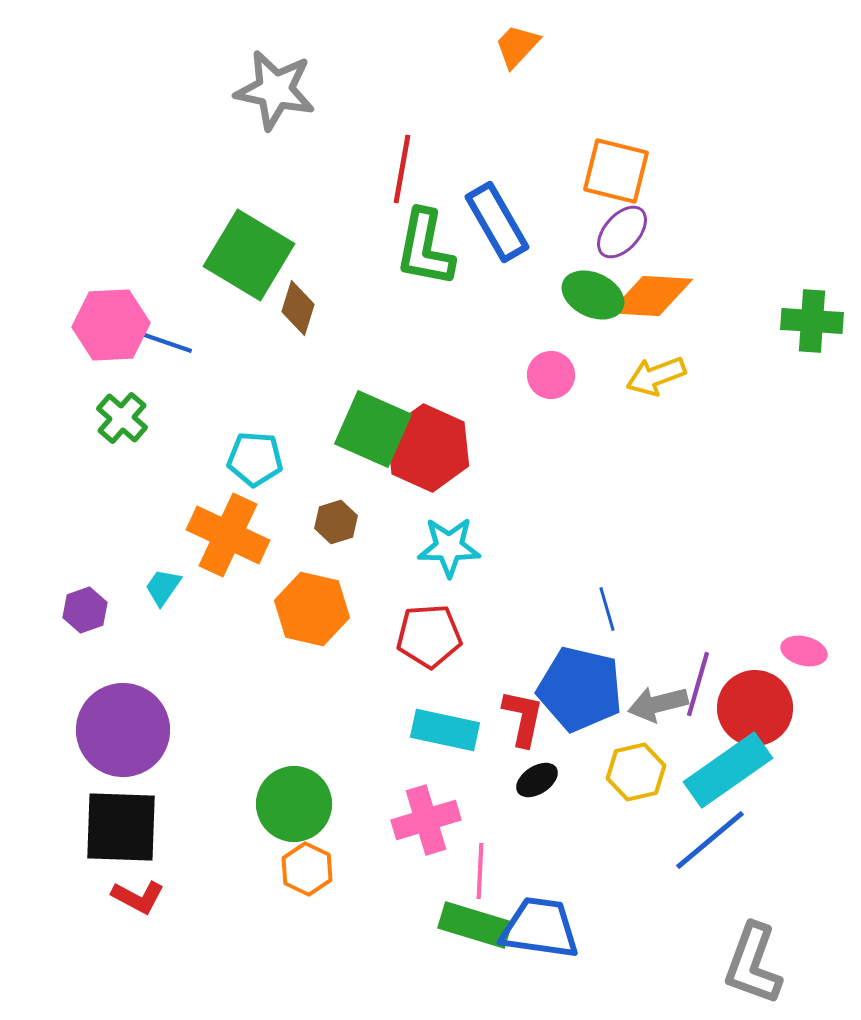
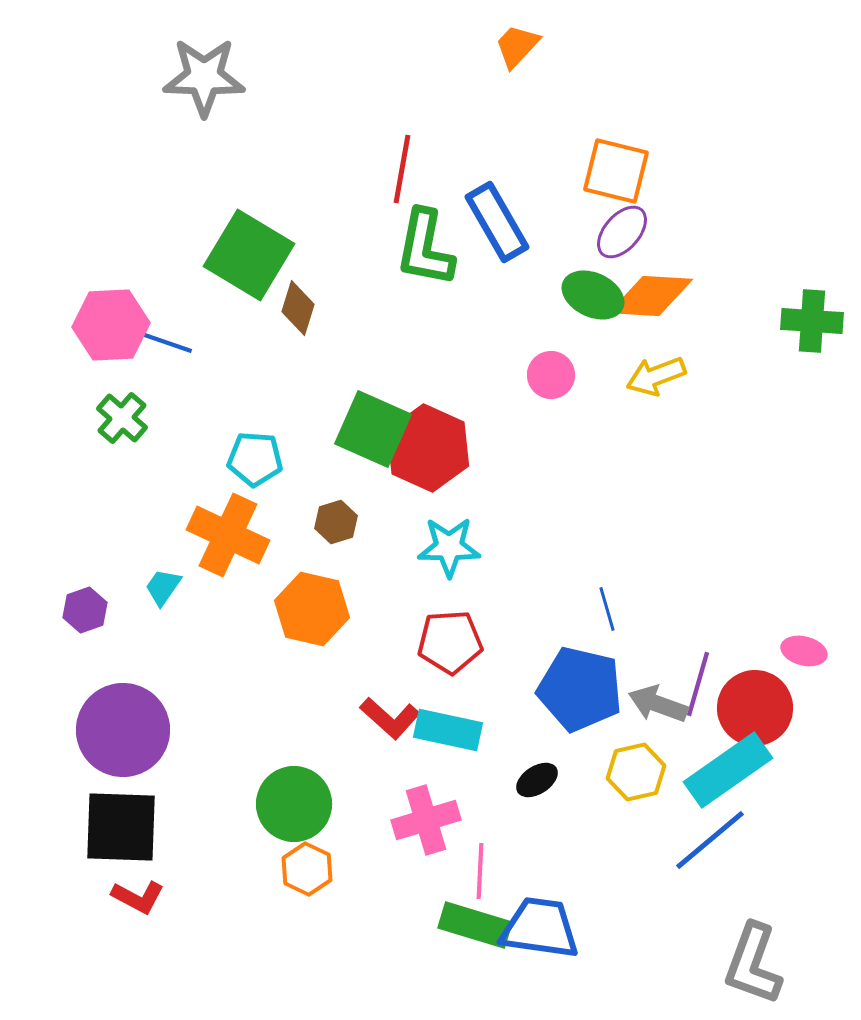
gray star at (275, 90): moved 71 px left, 13 px up; rotated 10 degrees counterclockwise
red pentagon at (429, 636): moved 21 px right, 6 px down
gray arrow at (658, 704): rotated 34 degrees clockwise
red L-shape at (523, 718): moved 133 px left; rotated 120 degrees clockwise
cyan rectangle at (445, 730): moved 3 px right
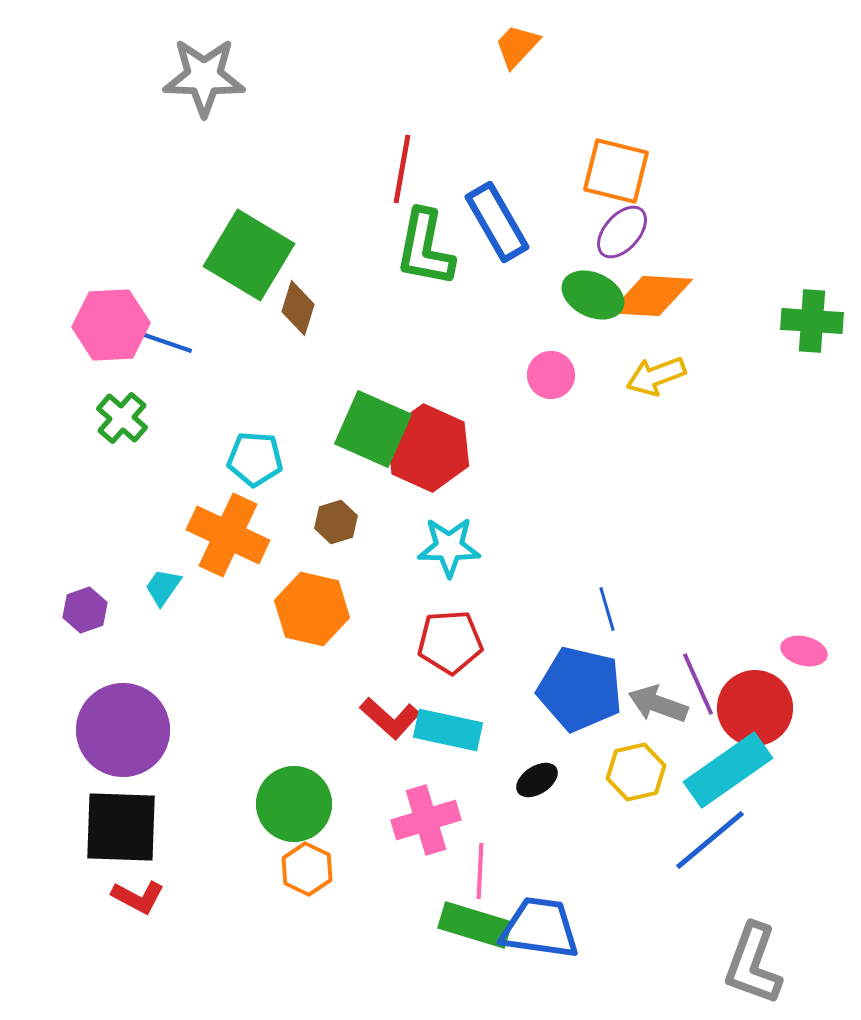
purple line at (698, 684): rotated 40 degrees counterclockwise
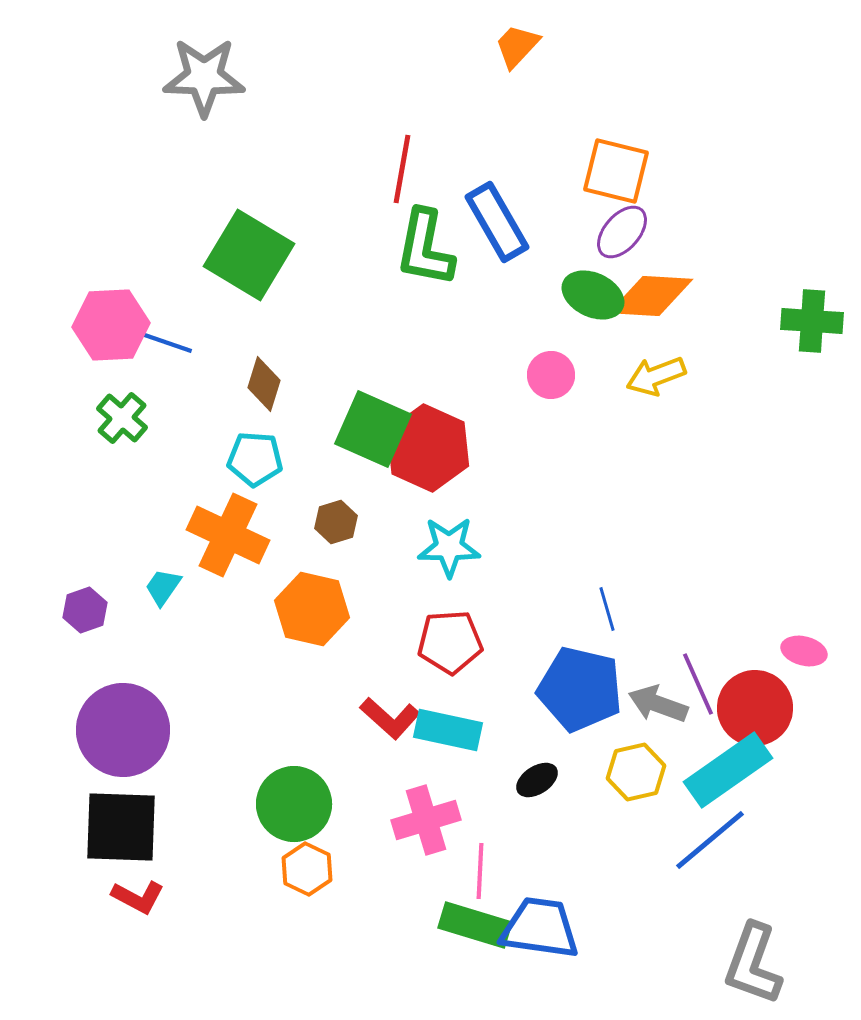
brown diamond at (298, 308): moved 34 px left, 76 px down
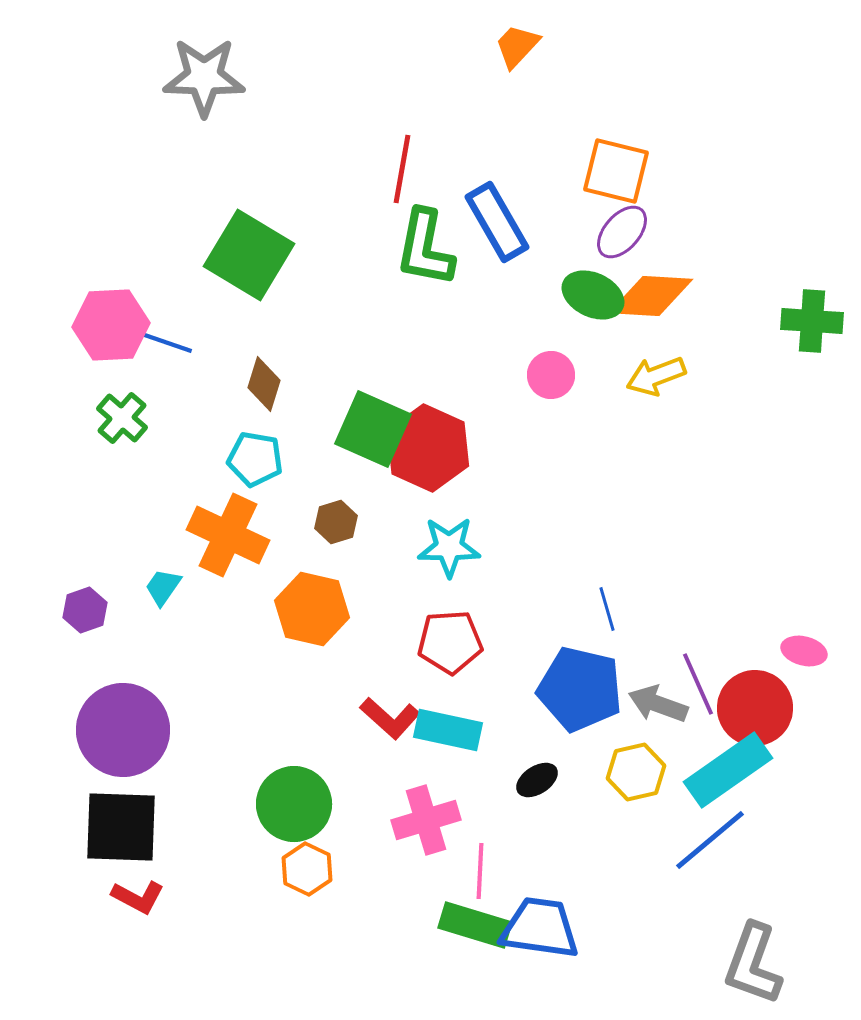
cyan pentagon at (255, 459): rotated 6 degrees clockwise
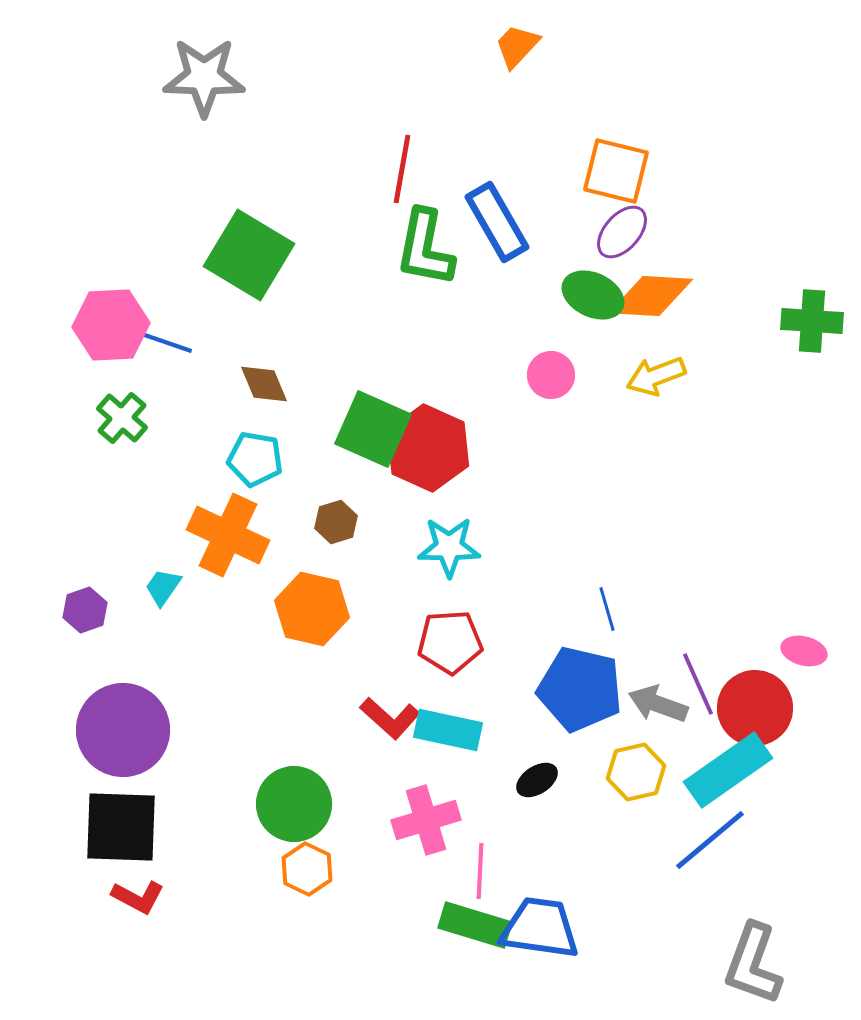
brown diamond at (264, 384): rotated 40 degrees counterclockwise
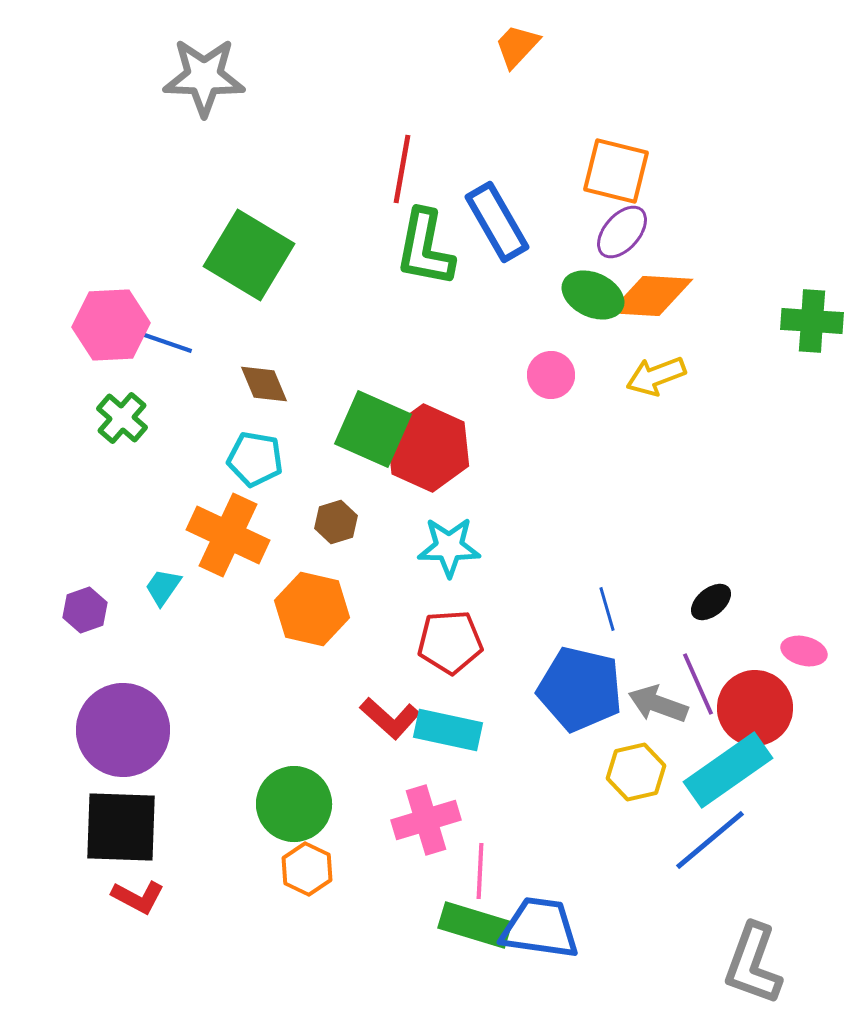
black ellipse at (537, 780): moved 174 px right, 178 px up; rotated 6 degrees counterclockwise
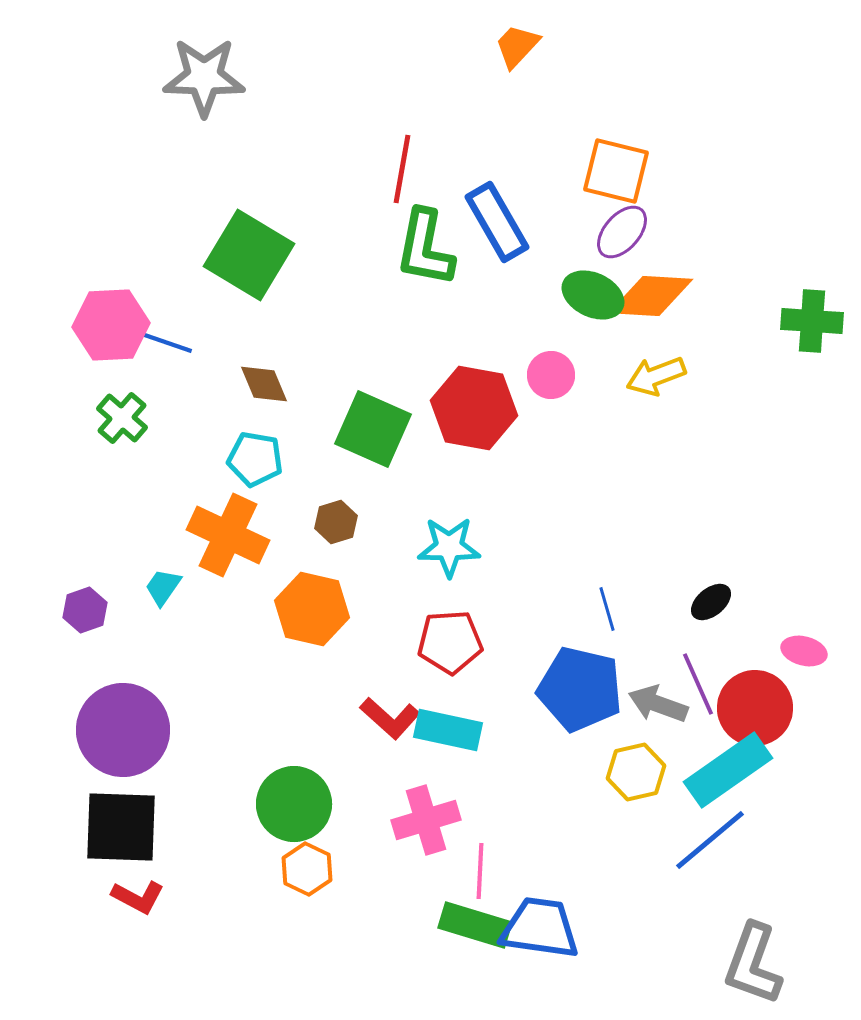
red hexagon at (428, 448): moved 46 px right, 40 px up; rotated 14 degrees counterclockwise
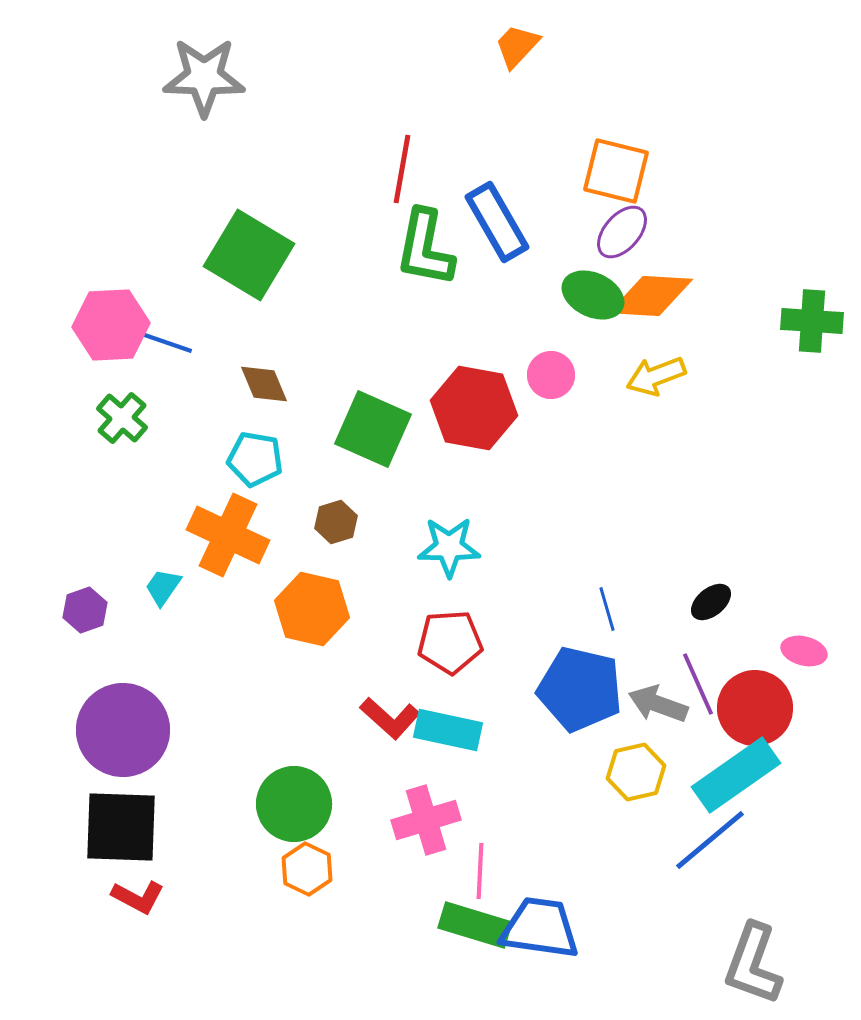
cyan rectangle at (728, 770): moved 8 px right, 5 px down
